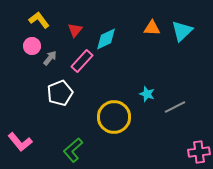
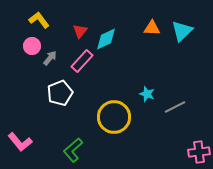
red triangle: moved 5 px right, 1 px down
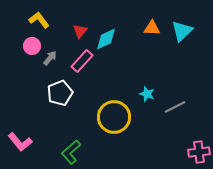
green L-shape: moved 2 px left, 2 px down
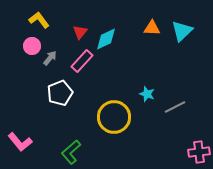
red triangle: moved 1 px down
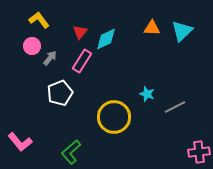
pink rectangle: rotated 10 degrees counterclockwise
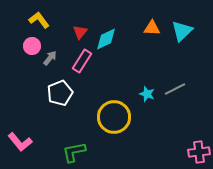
gray line: moved 18 px up
green L-shape: moved 3 px right; rotated 30 degrees clockwise
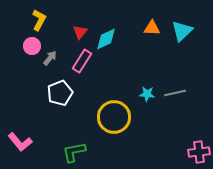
yellow L-shape: rotated 65 degrees clockwise
gray line: moved 4 px down; rotated 15 degrees clockwise
cyan star: rotated 14 degrees counterclockwise
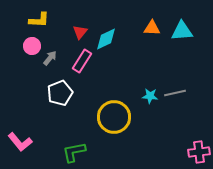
yellow L-shape: rotated 65 degrees clockwise
cyan triangle: rotated 40 degrees clockwise
cyan star: moved 3 px right, 2 px down
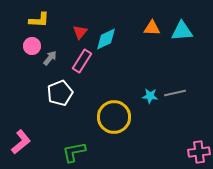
pink L-shape: moved 1 px right; rotated 90 degrees counterclockwise
